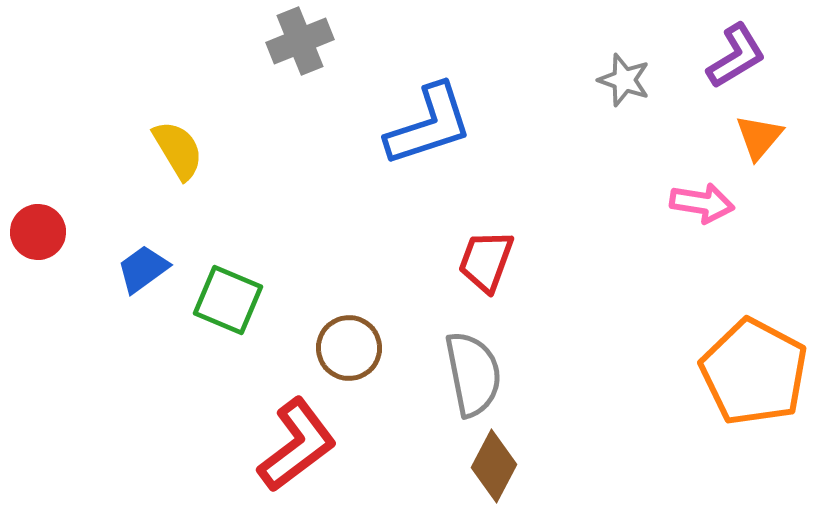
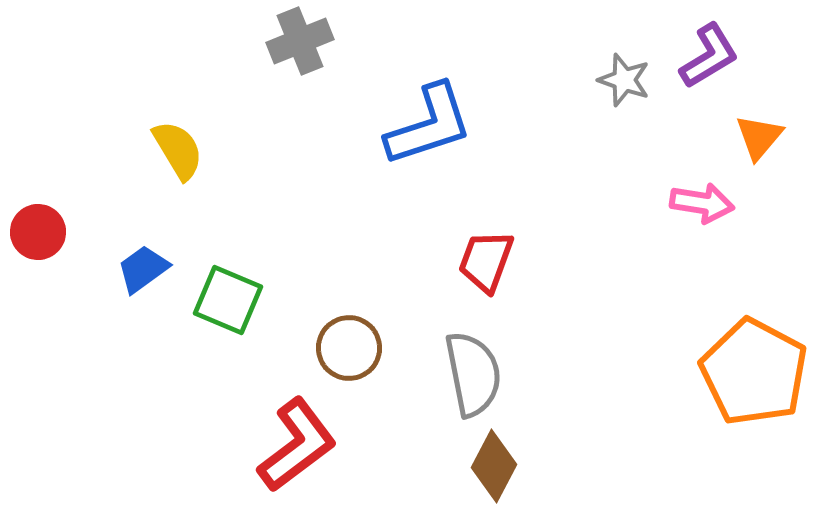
purple L-shape: moved 27 px left
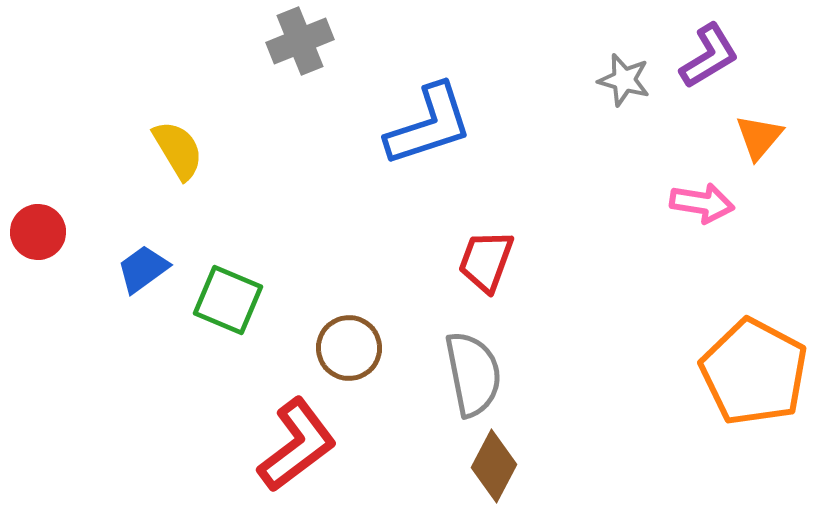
gray star: rotated 4 degrees counterclockwise
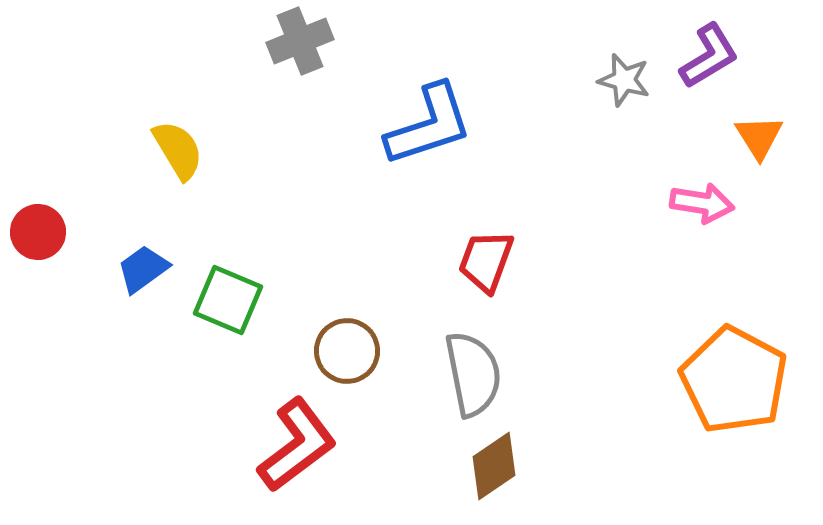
orange triangle: rotated 12 degrees counterclockwise
brown circle: moved 2 px left, 3 px down
orange pentagon: moved 20 px left, 8 px down
brown diamond: rotated 28 degrees clockwise
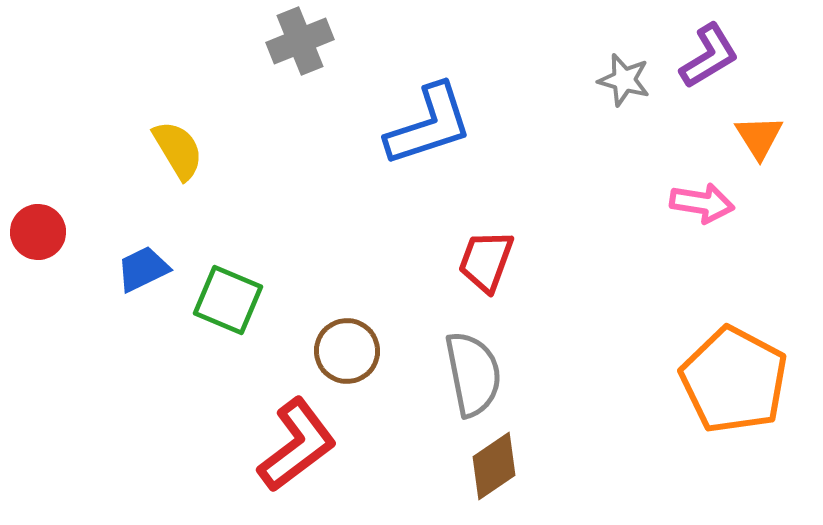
blue trapezoid: rotated 10 degrees clockwise
